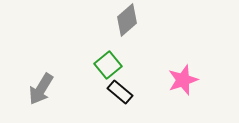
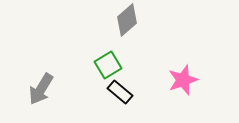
green square: rotated 8 degrees clockwise
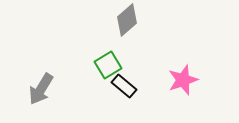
black rectangle: moved 4 px right, 6 px up
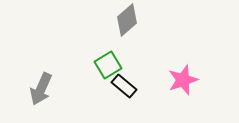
gray arrow: rotated 8 degrees counterclockwise
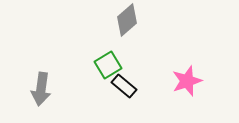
pink star: moved 4 px right, 1 px down
gray arrow: rotated 16 degrees counterclockwise
